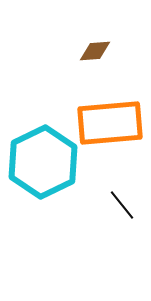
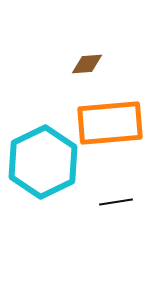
brown diamond: moved 8 px left, 13 px down
black line: moved 6 px left, 3 px up; rotated 60 degrees counterclockwise
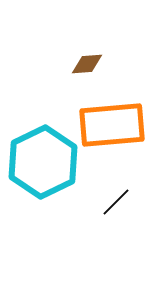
orange rectangle: moved 2 px right, 2 px down
black line: rotated 36 degrees counterclockwise
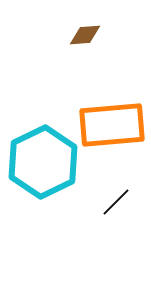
brown diamond: moved 2 px left, 29 px up
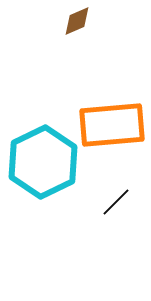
brown diamond: moved 8 px left, 14 px up; rotated 20 degrees counterclockwise
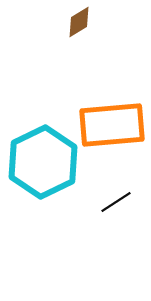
brown diamond: moved 2 px right, 1 px down; rotated 8 degrees counterclockwise
black line: rotated 12 degrees clockwise
